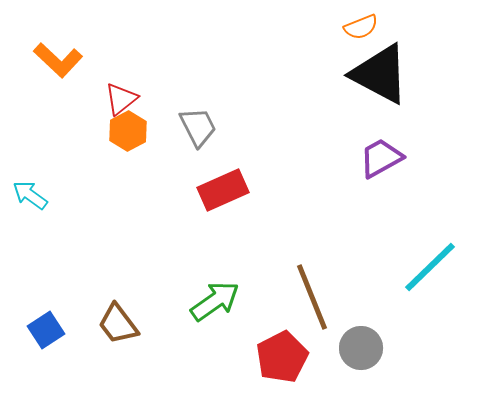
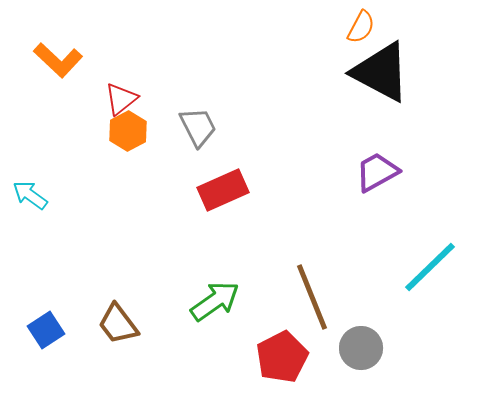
orange semicircle: rotated 40 degrees counterclockwise
black triangle: moved 1 px right, 2 px up
purple trapezoid: moved 4 px left, 14 px down
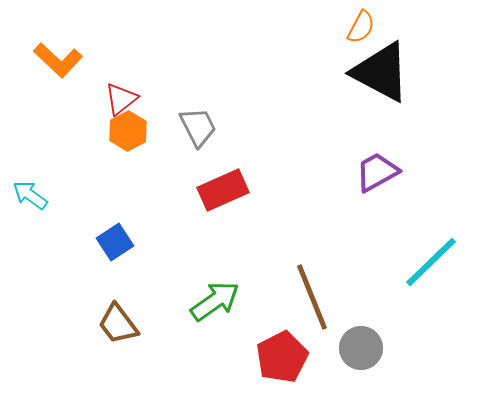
cyan line: moved 1 px right, 5 px up
blue square: moved 69 px right, 88 px up
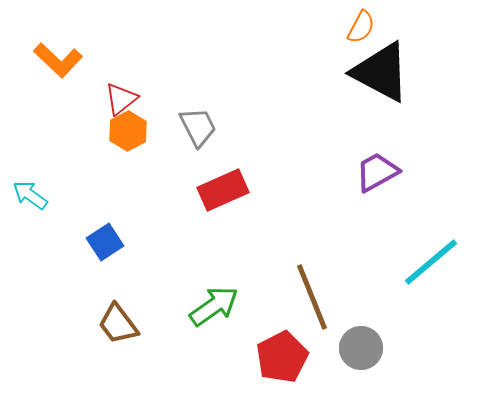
blue square: moved 10 px left
cyan line: rotated 4 degrees clockwise
green arrow: moved 1 px left, 5 px down
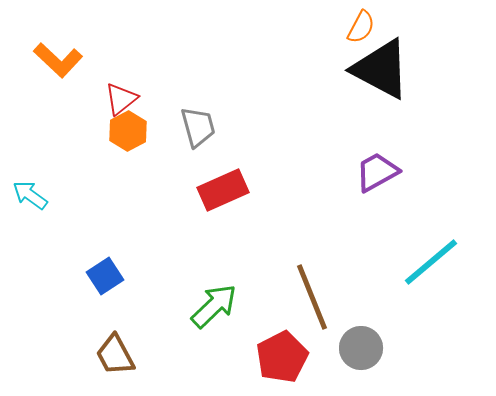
black triangle: moved 3 px up
gray trapezoid: rotated 12 degrees clockwise
blue square: moved 34 px down
green arrow: rotated 9 degrees counterclockwise
brown trapezoid: moved 3 px left, 31 px down; rotated 9 degrees clockwise
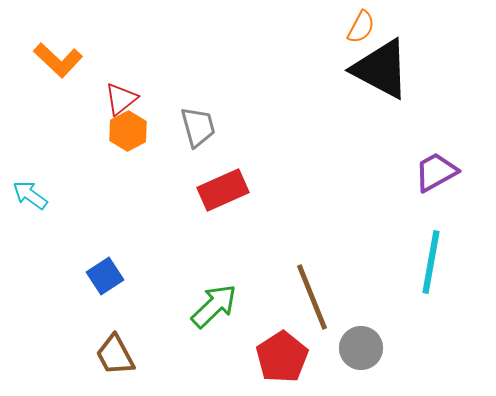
purple trapezoid: moved 59 px right
cyan line: rotated 40 degrees counterclockwise
red pentagon: rotated 6 degrees counterclockwise
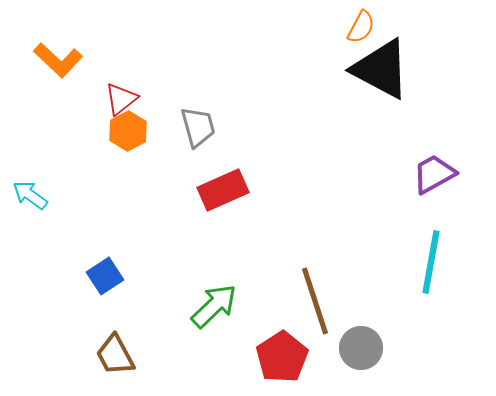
purple trapezoid: moved 2 px left, 2 px down
brown line: moved 3 px right, 4 px down; rotated 4 degrees clockwise
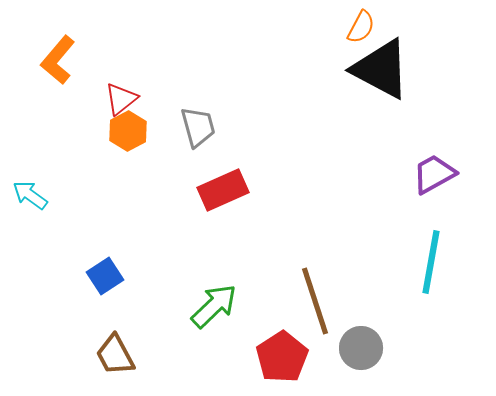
orange L-shape: rotated 87 degrees clockwise
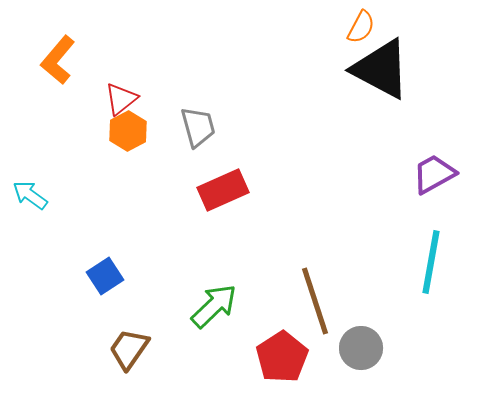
brown trapezoid: moved 14 px right, 6 px up; rotated 63 degrees clockwise
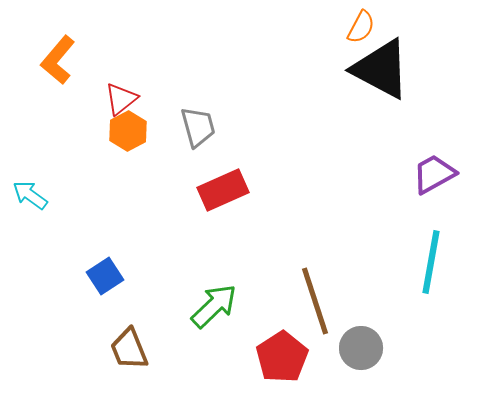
brown trapezoid: rotated 57 degrees counterclockwise
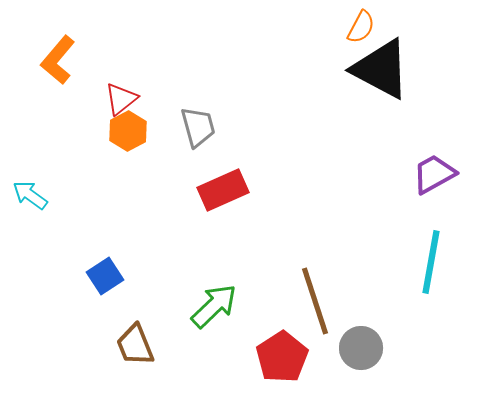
brown trapezoid: moved 6 px right, 4 px up
